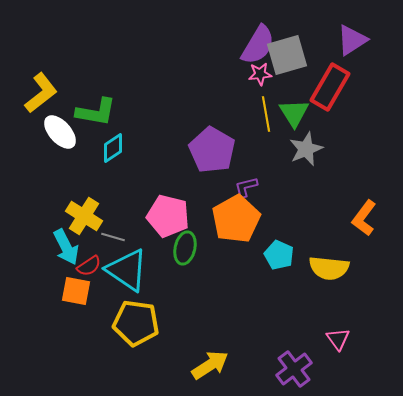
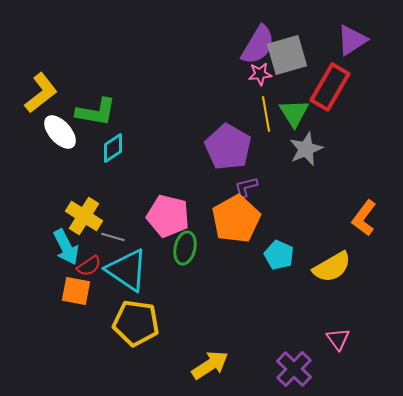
purple pentagon: moved 16 px right, 3 px up
yellow semicircle: moved 3 px right, 1 px up; rotated 36 degrees counterclockwise
purple cross: rotated 9 degrees counterclockwise
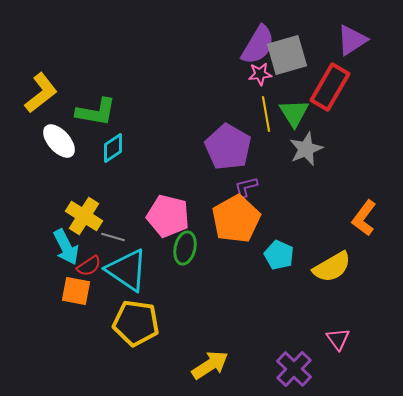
white ellipse: moved 1 px left, 9 px down
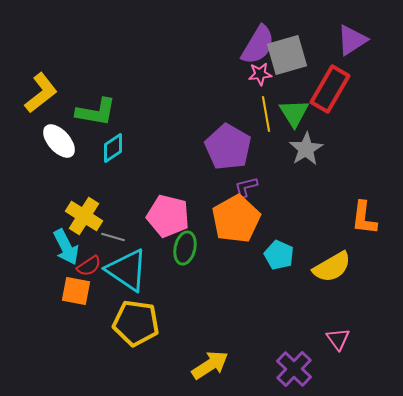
red rectangle: moved 2 px down
gray star: rotated 8 degrees counterclockwise
orange L-shape: rotated 30 degrees counterclockwise
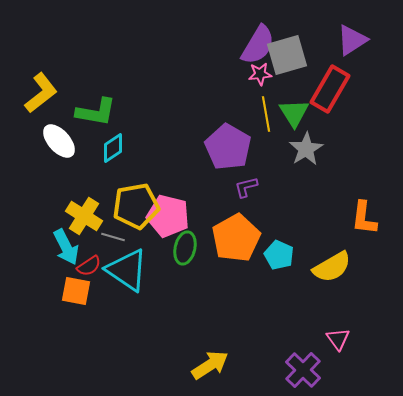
orange pentagon: moved 19 px down
yellow pentagon: moved 117 px up; rotated 18 degrees counterclockwise
purple cross: moved 9 px right, 1 px down
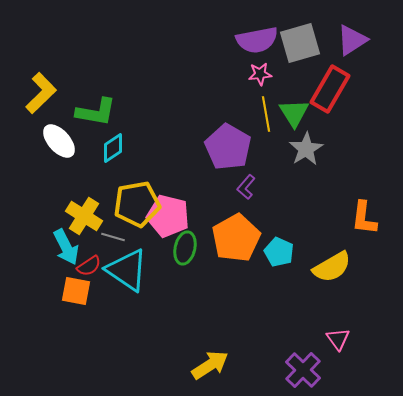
purple semicircle: moved 1 px left, 5 px up; rotated 48 degrees clockwise
gray square: moved 13 px right, 12 px up
yellow L-shape: rotated 6 degrees counterclockwise
purple L-shape: rotated 35 degrees counterclockwise
yellow pentagon: moved 1 px right, 2 px up
cyan pentagon: moved 3 px up
